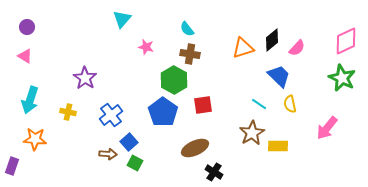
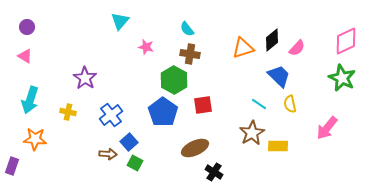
cyan triangle: moved 2 px left, 2 px down
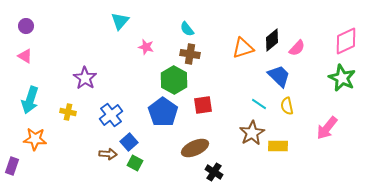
purple circle: moved 1 px left, 1 px up
yellow semicircle: moved 3 px left, 2 px down
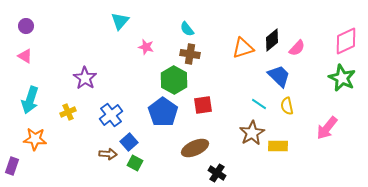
yellow cross: rotated 35 degrees counterclockwise
black cross: moved 3 px right, 1 px down
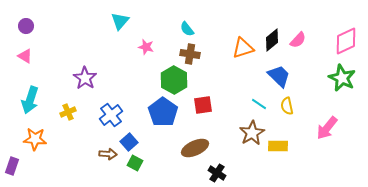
pink semicircle: moved 1 px right, 8 px up
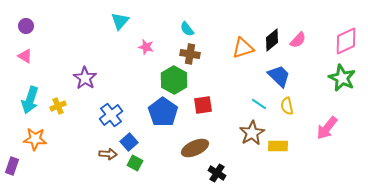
yellow cross: moved 10 px left, 6 px up
